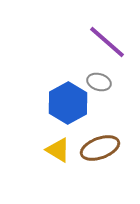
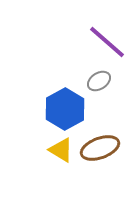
gray ellipse: moved 1 px up; rotated 50 degrees counterclockwise
blue hexagon: moved 3 px left, 6 px down
yellow triangle: moved 3 px right
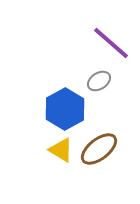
purple line: moved 4 px right, 1 px down
brown ellipse: moved 1 px left, 1 px down; rotated 18 degrees counterclockwise
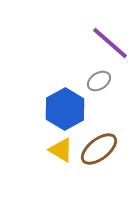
purple line: moved 1 px left
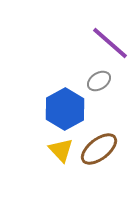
yellow triangle: rotated 16 degrees clockwise
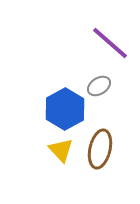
gray ellipse: moved 5 px down
brown ellipse: moved 1 px right; rotated 39 degrees counterclockwise
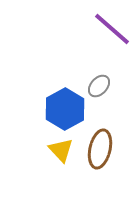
purple line: moved 2 px right, 14 px up
gray ellipse: rotated 15 degrees counterclockwise
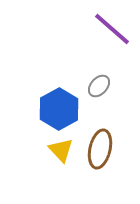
blue hexagon: moved 6 px left
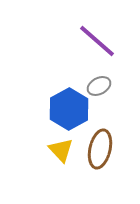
purple line: moved 15 px left, 12 px down
gray ellipse: rotated 20 degrees clockwise
blue hexagon: moved 10 px right
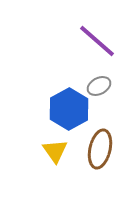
yellow triangle: moved 6 px left, 1 px down; rotated 8 degrees clockwise
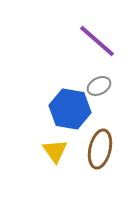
blue hexagon: moved 1 px right; rotated 21 degrees counterclockwise
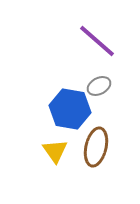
brown ellipse: moved 4 px left, 2 px up
